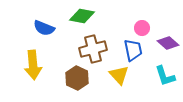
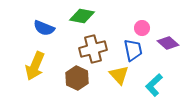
yellow arrow: moved 2 px right, 1 px down; rotated 28 degrees clockwise
cyan L-shape: moved 11 px left, 9 px down; rotated 65 degrees clockwise
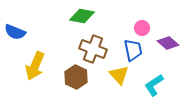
blue semicircle: moved 29 px left, 4 px down
brown cross: rotated 36 degrees clockwise
brown hexagon: moved 1 px left, 1 px up
cyan L-shape: rotated 10 degrees clockwise
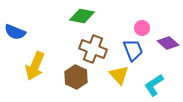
blue trapezoid: rotated 10 degrees counterclockwise
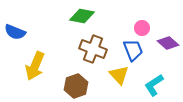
brown hexagon: moved 9 px down; rotated 15 degrees clockwise
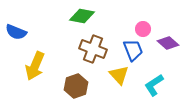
pink circle: moved 1 px right, 1 px down
blue semicircle: moved 1 px right
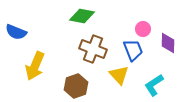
purple diamond: rotated 50 degrees clockwise
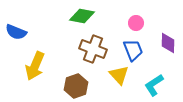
pink circle: moved 7 px left, 6 px up
